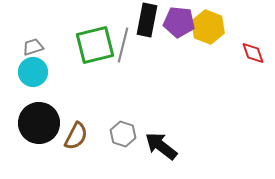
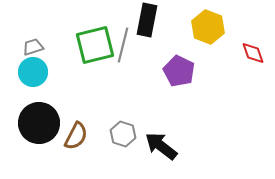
purple pentagon: moved 49 px down; rotated 20 degrees clockwise
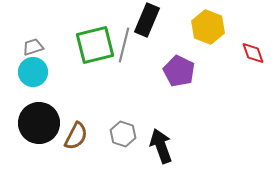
black rectangle: rotated 12 degrees clockwise
gray line: moved 1 px right
black arrow: rotated 32 degrees clockwise
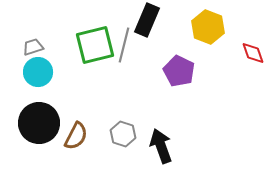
cyan circle: moved 5 px right
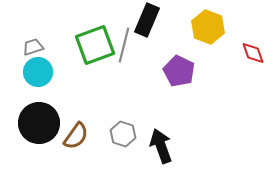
green square: rotated 6 degrees counterclockwise
brown semicircle: rotated 8 degrees clockwise
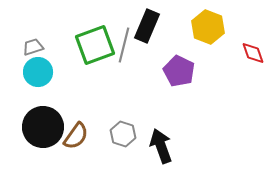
black rectangle: moved 6 px down
black circle: moved 4 px right, 4 px down
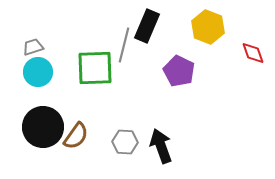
green square: moved 23 px down; rotated 18 degrees clockwise
gray hexagon: moved 2 px right, 8 px down; rotated 15 degrees counterclockwise
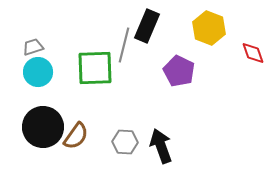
yellow hexagon: moved 1 px right, 1 px down
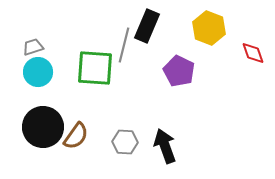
green square: rotated 6 degrees clockwise
black arrow: moved 4 px right
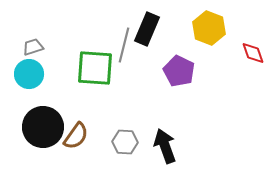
black rectangle: moved 3 px down
cyan circle: moved 9 px left, 2 px down
